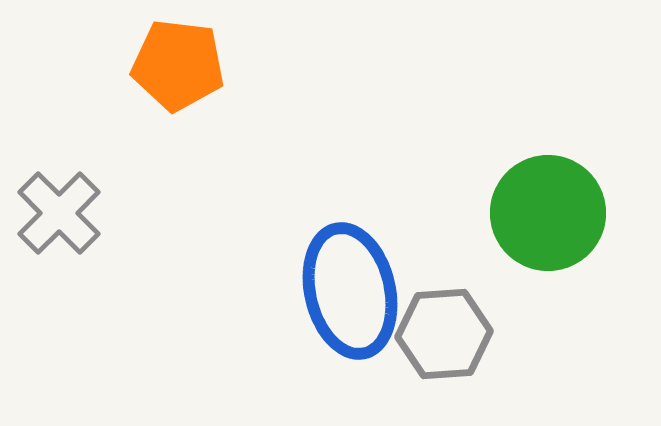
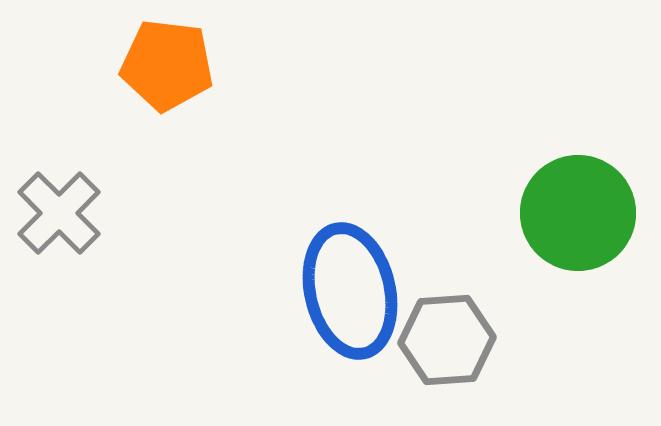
orange pentagon: moved 11 px left
green circle: moved 30 px right
gray hexagon: moved 3 px right, 6 px down
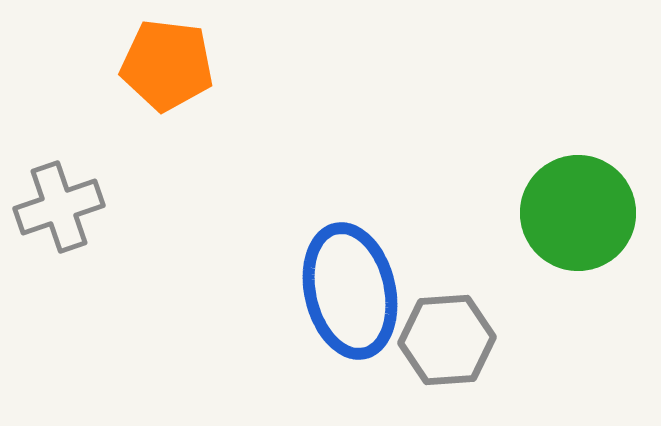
gray cross: moved 6 px up; rotated 26 degrees clockwise
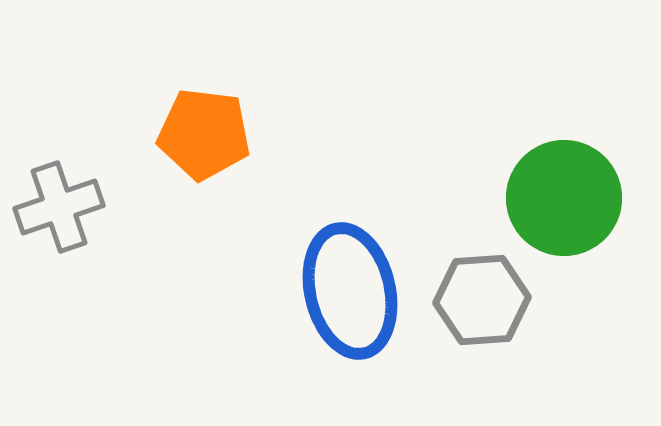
orange pentagon: moved 37 px right, 69 px down
green circle: moved 14 px left, 15 px up
gray hexagon: moved 35 px right, 40 px up
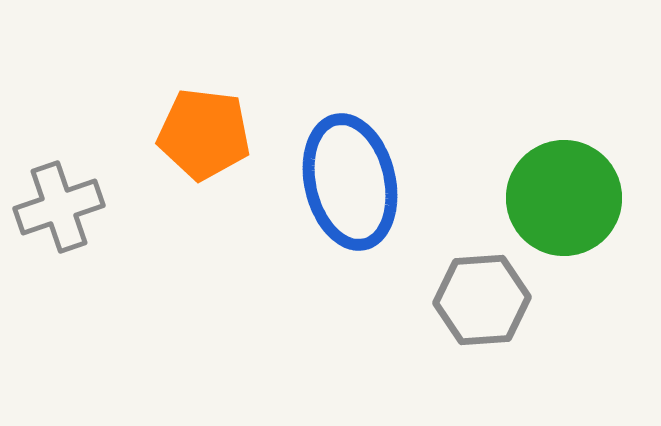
blue ellipse: moved 109 px up
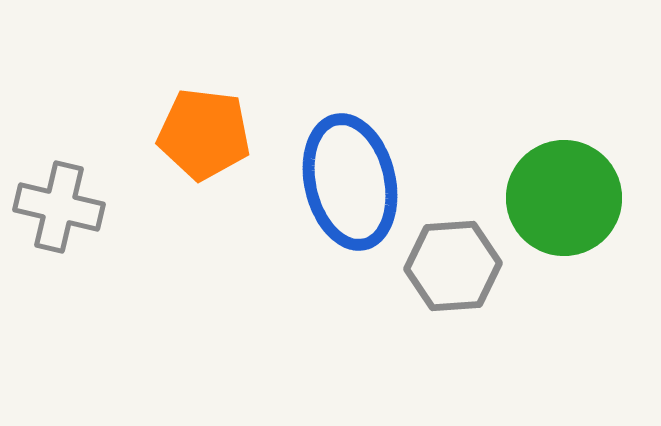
gray cross: rotated 32 degrees clockwise
gray hexagon: moved 29 px left, 34 px up
